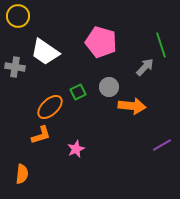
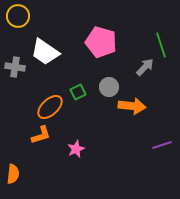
purple line: rotated 12 degrees clockwise
orange semicircle: moved 9 px left
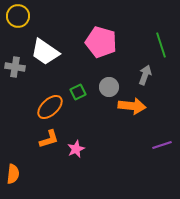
gray arrow: moved 8 px down; rotated 24 degrees counterclockwise
orange L-shape: moved 8 px right, 4 px down
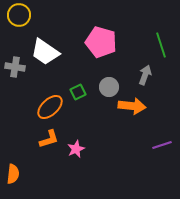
yellow circle: moved 1 px right, 1 px up
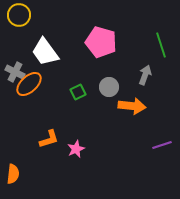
white trapezoid: rotated 20 degrees clockwise
gray cross: moved 5 px down; rotated 18 degrees clockwise
orange ellipse: moved 21 px left, 23 px up
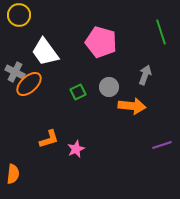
green line: moved 13 px up
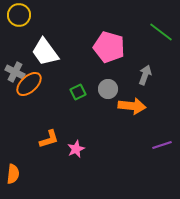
green line: rotated 35 degrees counterclockwise
pink pentagon: moved 8 px right, 5 px down
gray circle: moved 1 px left, 2 px down
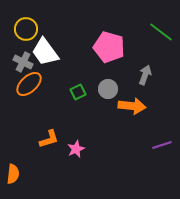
yellow circle: moved 7 px right, 14 px down
gray cross: moved 8 px right, 10 px up
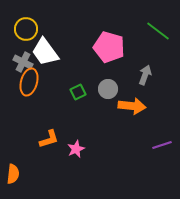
green line: moved 3 px left, 1 px up
orange ellipse: moved 2 px up; rotated 32 degrees counterclockwise
